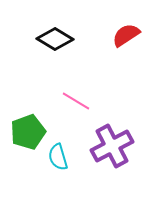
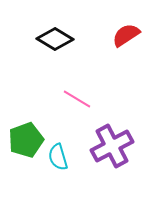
pink line: moved 1 px right, 2 px up
green pentagon: moved 2 px left, 8 px down
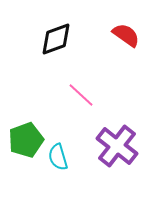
red semicircle: rotated 68 degrees clockwise
black diamond: moved 1 px right; rotated 51 degrees counterclockwise
pink line: moved 4 px right, 4 px up; rotated 12 degrees clockwise
purple cross: moved 5 px right; rotated 24 degrees counterclockwise
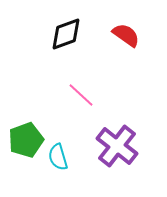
black diamond: moved 10 px right, 5 px up
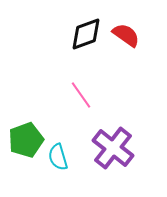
black diamond: moved 20 px right
pink line: rotated 12 degrees clockwise
purple cross: moved 4 px left, 2 px down
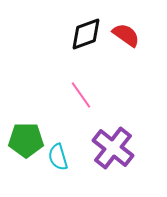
green pentagon: rotated 20 degrees clockwise
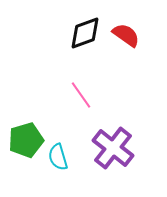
black diamond: moved 1 px left, 1 px up
green pentagon: rotated 16 degrees counterclockwise
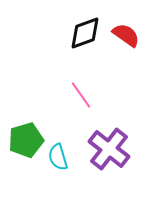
purple cross: moved 4 px left, 1 px down
